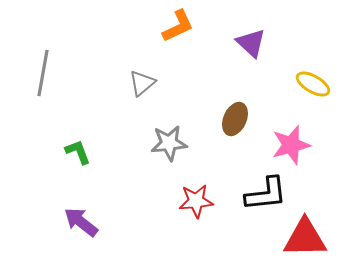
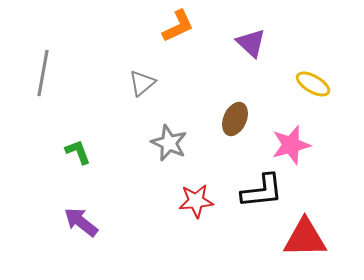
gray star: rotated 30 degrees clockwise
black L-shape: moved 4 px left, 3 px up
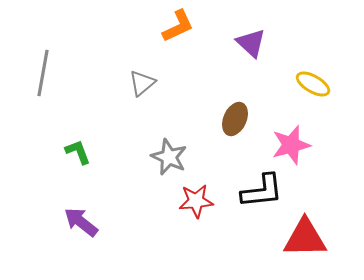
gray star: moved 14 px down
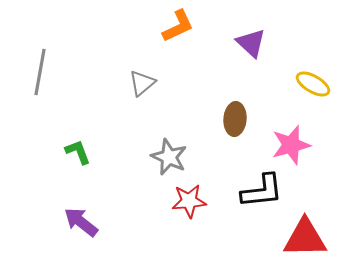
gray line: moved 3 px left, 1 px up
brown ellipse: rotated 20 degrees counterclockwise
red star: moved 7 px left
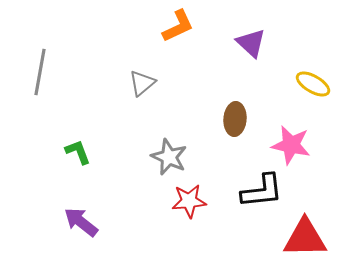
pink star: rotated 27 degrees clockwise
